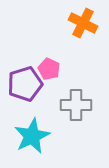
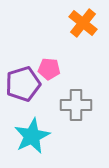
orange cross: rotated 12 degrees clockwise
pink pentagon: rotated 20 degrees counterclockwise
purple pentagon: moved 2 px left
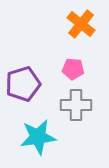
orange cross: moved 2 px left, 1 px down
pink pentagon: moved 24 px right
cyan star: moved 6 px right, 1 px down; rotated 18 degrees clockwise
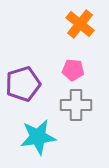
orange cross: moved 1 px left
pink pentagon: moved 1 px down
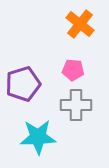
cyan star: rotated 6 degrees clockwise
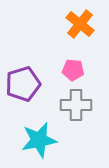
cyan star: moved 1 px right, 3 px down; rotated 9 degrees counterclockwise
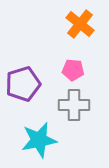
gray cross: moved 2 px left
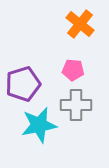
gray cross: moved 2 px right
cyan star: moved 15 px up
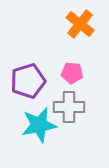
pink pentagon: moved 1 px left, 3 px down
purple pentagon: moved 5 px right, 3 px up
gray cross: moved 7 px left, 2 px down
